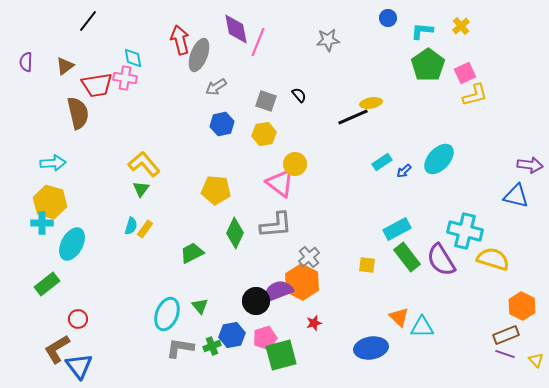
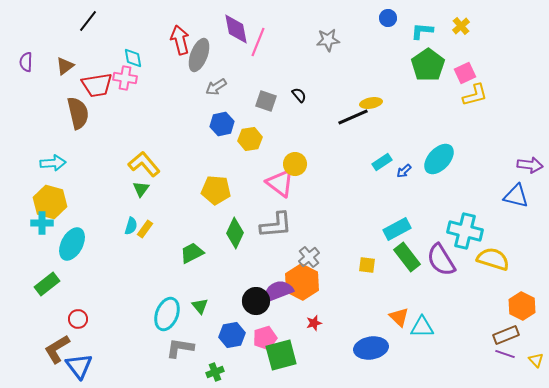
yellow hexagon at (264, 134): moved 14 px left, 5 px down
green cross at (212, 346): moved 3 px right, 26 px down
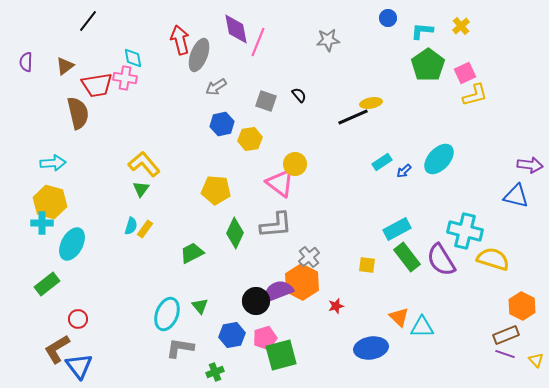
red star at (314, 323): moved 22 px right, 17 px up
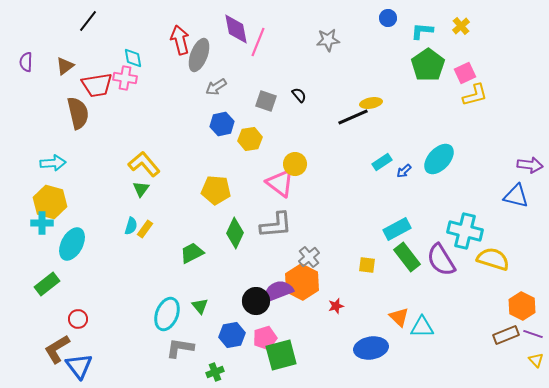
purple line at (505, 354): moved 28 px right, 20 px up
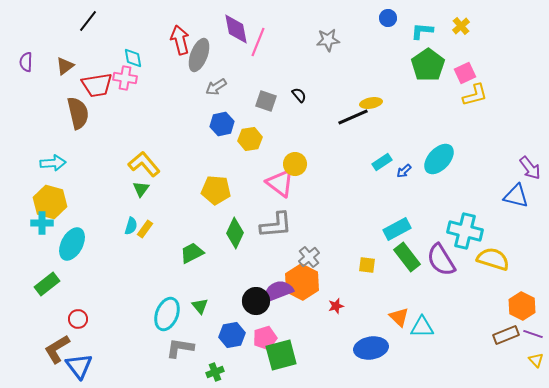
purple arrow at (530, 165): moved 3 px down; rotated 45 degrees clockwise
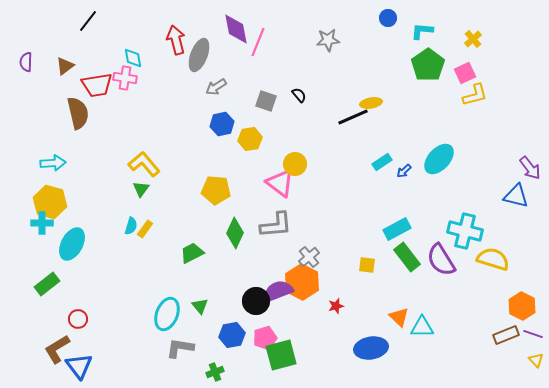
yellow cross at (461, 26): moved 12 px right, 13 px down
red arrow at (180, 40): moved 4 px left
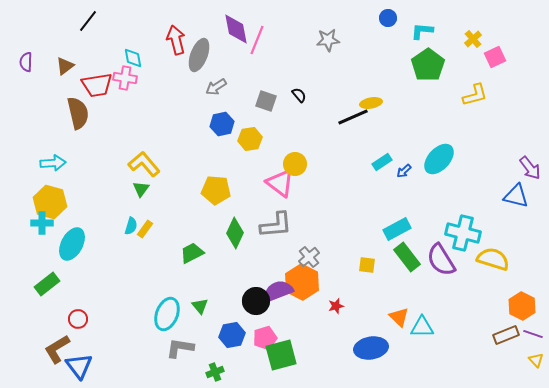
pink line at (258, 42): moved 1 px left, 2 px up
pink square at (465, 73): moved 30 px right, 16 px up
cyan cross at (465, 231): moved 2 px left, 2 px down
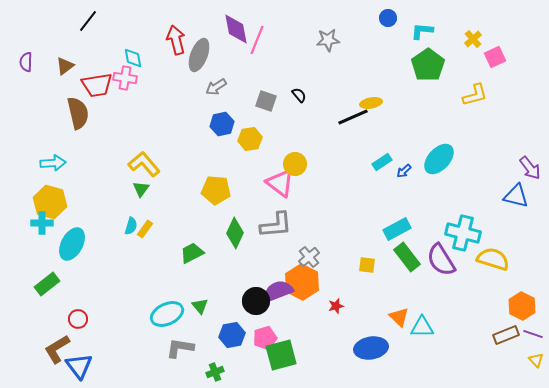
cyan ellipse at (167, 314): rotated 44 degrees clockwise
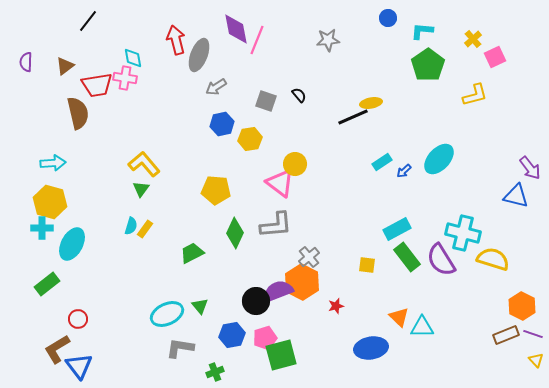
cyan cross at (42, 223): moved 5 px down
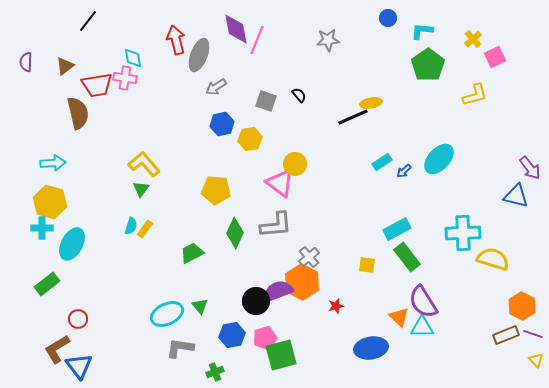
cyan cross at (463, 233): rotated 16 degrees counterclockwise
purple semicircle at (441, 260): moved 18 px left, 42 px down
